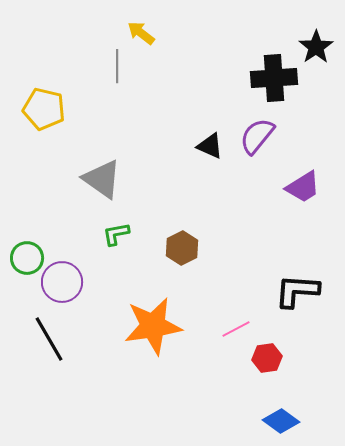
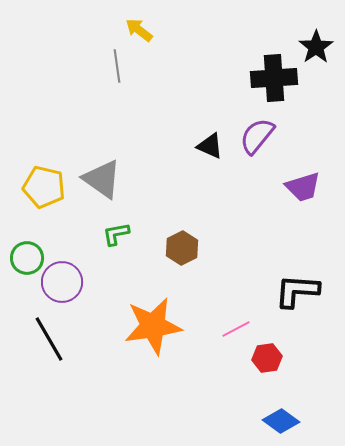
yellow arrow: moved 2 px left, 3 px up
gray line: rotated 8 degrees counterclockwise
yellow pentagon: moved 78 px down
purple trapezoid: rotated 15 degrees clockwise
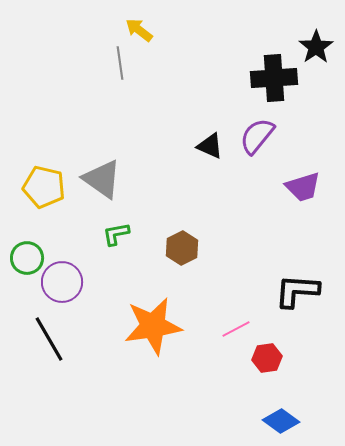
gray line: moved 3 px right, 3 px up
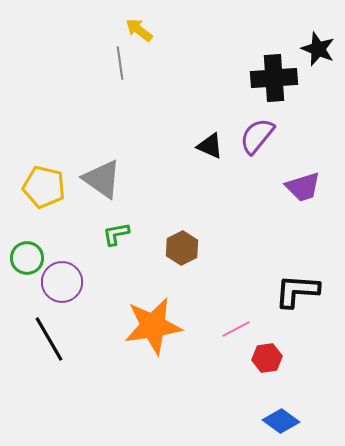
black star: moved 2 px right, 2 px down; rotated 16 degrees counterclockwise
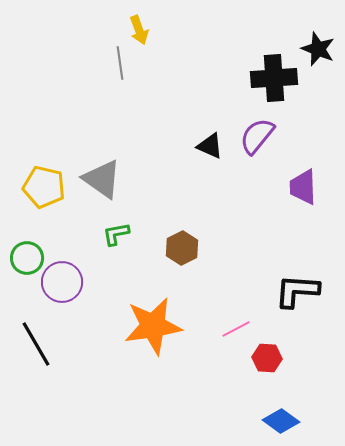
yellow arrow: rotated 148 degrees counterclockwise
purple trapezoid: rotated 105 degrees clockwise
black line: moved 13 px left, 5 px down
red hexagon: rotated 12 degrees clockwise
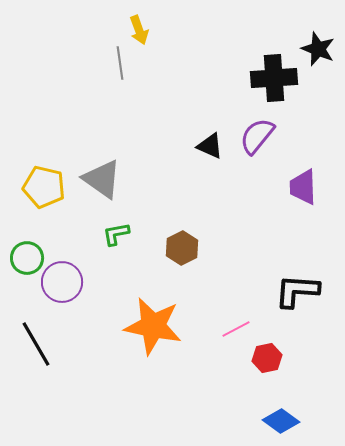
orange star: rotated 20 degrees clockwise
red hexagon: rotated 16 degrees counterclockwise
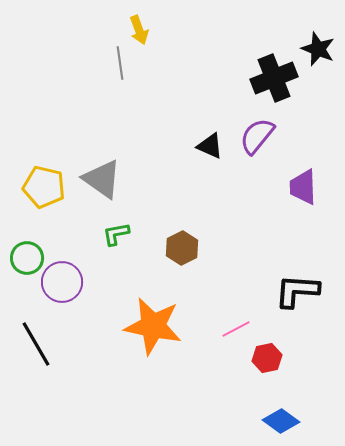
black cross: rotated 18 degrees counterclockwise
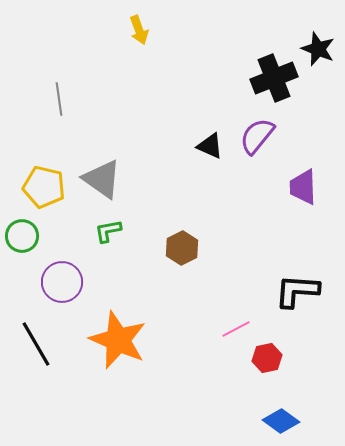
gray line: moved 61 px left, 36 px down
green L-shape: moved 8 px left, 3 px up
green circle: moved 5 px left, 22 px up
orange star: moved 35 px left, 14 px down; rotated 12 degrees clockwise
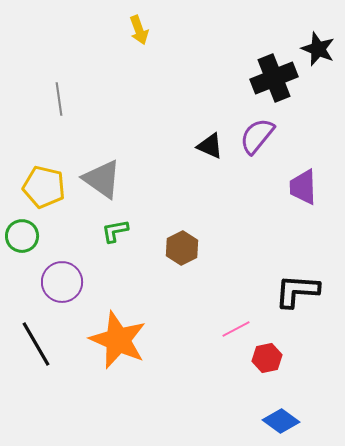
green L-shape: moved 7 px right
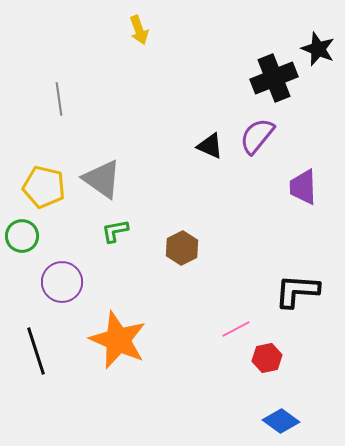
black line: moved 7 px down; rotated 12 degrees clockwise
